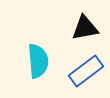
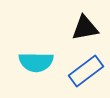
cyan semicircle: moved 2 px left, 1 px down; rotated 96 degrees clockwise
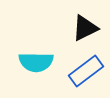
black triangle: rotated 16 degrees counterclockwise
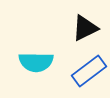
blue rectangle: moved 3 px right
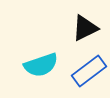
cyan semicircle: moved 5 px right, 3 px down; rotated 20 degrees counterclockwise
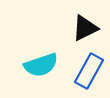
blue rectangle: rotated 24 degrees counterclockwise
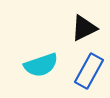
black triangle: moved 1 px left
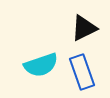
blue rectangle: moved 7 px left, 1 px down; rotated 48 degrees counterclockwise
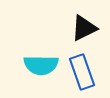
cyan semicircle: rotated 20 degrees clockwise
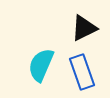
cyan semicircle: rotated 112 degrees clockwise
